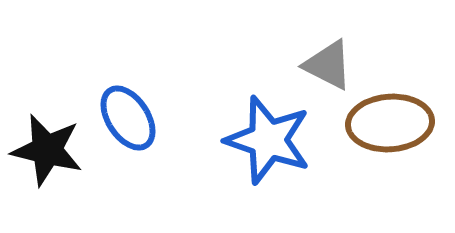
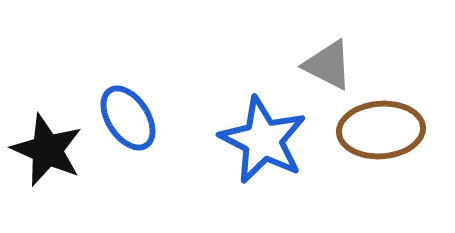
brown ellipse: moved 9 px left, 7 px down
blue star: moved 5 px left; rotated 8 degrees clockwise
black star: rotated 10 degrees clockwise
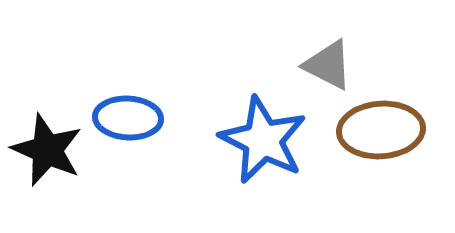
blue ellipse: rotated 54 degrees counterclockwise
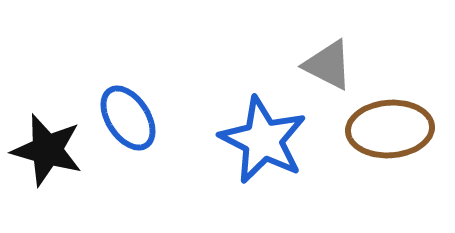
blue ellipse: rotated 54 degrees clockwise
brown ellipse: moved 9 px right, 1 px up
black star: rotated 8 degrees counterclockwise
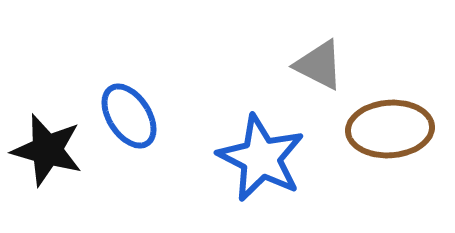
gray triangle: moved 9 px left
blue ellipse: moved 1 px right, 2 px up
blue star: moved 2 px left, 18 px down
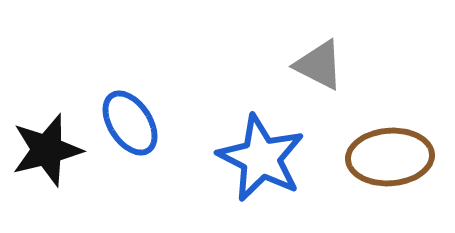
blue ellipse: moved 1 px right, 7 px down
brown ellipse: moved 28 px down
black star: rotated 30 degrees counterclockwise
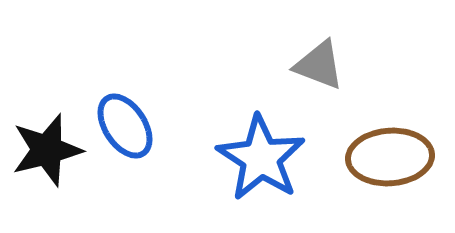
gray triangle: rotated 6 degrees counterclockwise
blue ellipse: moved 5 px left, 3 px down
blue star: rotated 6 degrees clockwise
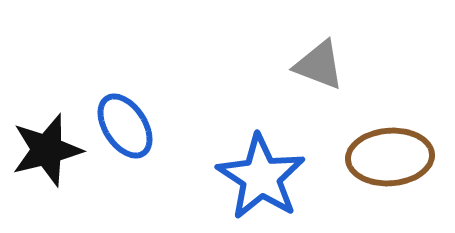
blue star: moved 19 px down
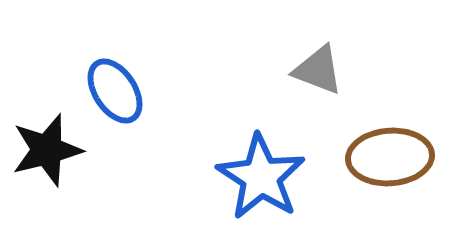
gray triangle: moved 1 px left, 5 px down
blue ellipse: moved 10 px left, 35 px up
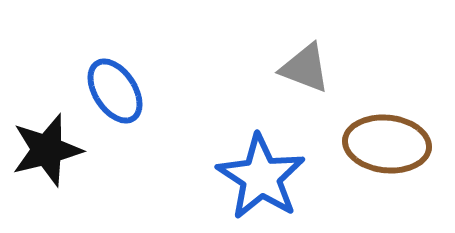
gray triangle: moved 13 px left, 2 px up
brown ellipse: moved 3 px left, 13 px up; rotated 10 degrees clockwise
